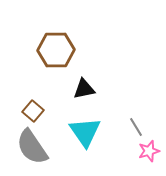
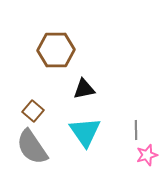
gray line: moved 3 px down; rotated 30 degrees clockwise
pink star: moved 2 px left, 4 px down
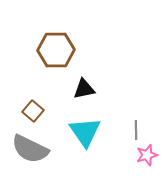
gray semicircle: moved 2 px left, 2 px down; rotated 30 degrees counterclockwise
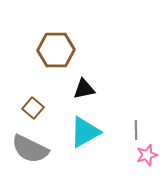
brown square: moved 3 px up
cyan triangle: rotated 36 degrees clockwise
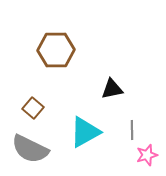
black triangle: moved 28 px right
gray line: moved 4 px left
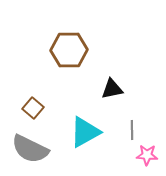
brown hexagon: moved 13 px right
pink star: rotated 20 degrees clockwise
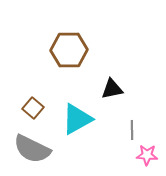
cyan triangle: moved 8 px left, 13 px up
gray semicircle: moved 2 px right
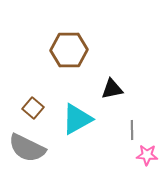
gray semicircle: moved 5 px left, 1 px up
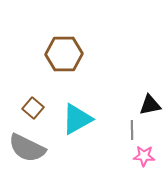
brown hexagon: moved 5 px left, 4 px down
black triangle: moved 38 px right, 16 px down
pink star: moved 3 px left, 1 px down
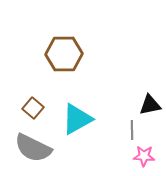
gray semicircle: moved 6 px right
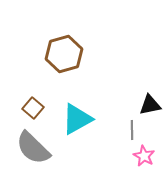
brown hexagon: rotated 15 degrees counterclockwise
gray semicircle: rotated 18 degrees clockwise
pink star: rotated 25 degrees clockwise
